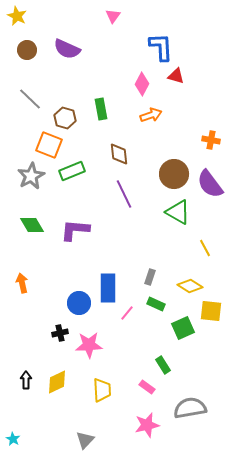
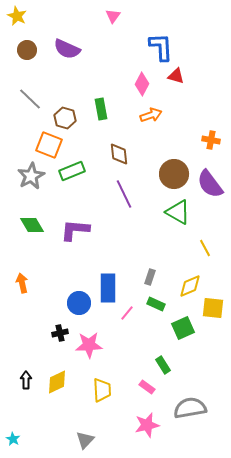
yellow diamond at (190, 286): rotated 55 degrees counterclockwise
yellow square at (211, 311): moved 2 px right, 3 px up
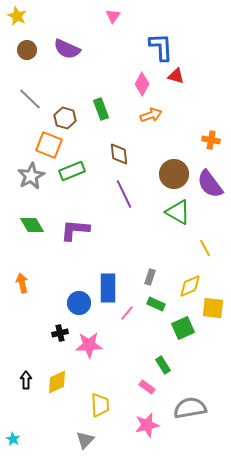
green rectangle at (101, 109): rotated 10 degrees counterclockwise
yellow trapezoid at (102, 390): moved 2 px left, 15 px down
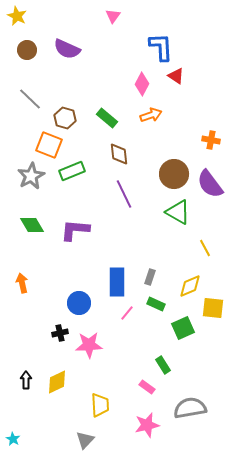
red triangle at (176, 76): rotated 18 degrees clockwise
green rectangle at (101, 109): moved 6 px right, 9 px down; rotated 30 degrees counterclockwise
blue rectangle at (108, 288): moved 9 px right, 6 px up
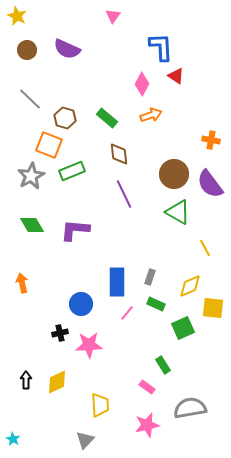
blue circle at (79, 303): moved 2 px right, 1 px down
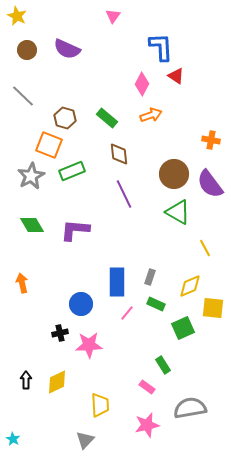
gray line at (30, 99): moved 7 px left, 3 px up
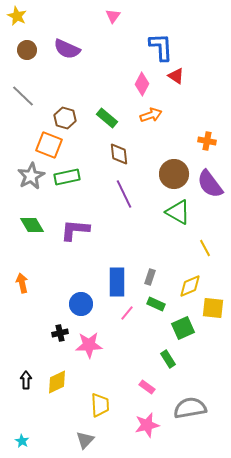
orange cross at (211, 140): moved 4 px left, 1 px down
green rectangle at (72, 171): moved 5 px left, 6 px down; rotated 10 degrees clockwise
green rectangle at (163, 365): moved 5 px right, 6 px up
cyan star at (13, 439): moved 9 px right, 2 px down
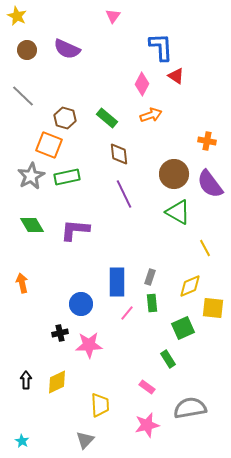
green rectangle at (156, 304): moved 4 px left, 1 px up; rotated 60 degrees clockwise
